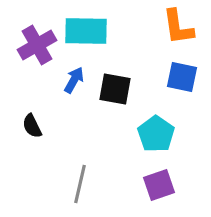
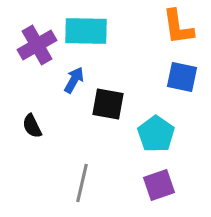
black square: moved 7 px left, 15 px down
gray line: moved 2 px right, 1 px up
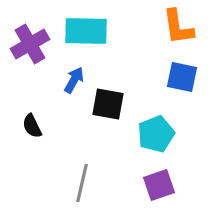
purple cross: moved 7 px left, 1 px up
cyan pentagon: rotated 15 degrees clockwise
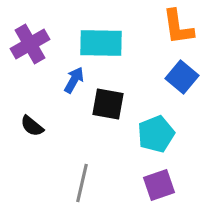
cyan rectangle: moved 15 px right, 12 px down
blue square: rotated 28 degrees clockwise
black semicircle: rotated 25 degrees counterclockwise
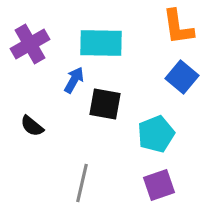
black square: moved 3 px left
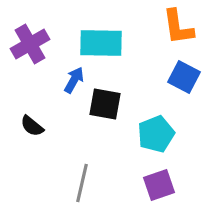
blue square: moved 2 px right; rotated 12 degrees counterclockwise
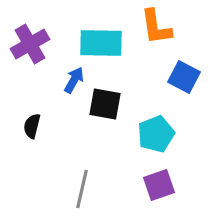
orange L-shape: moved 22 px left
black semicircle: rotated 65 degrees clockwise
gray line: moved 6 px down
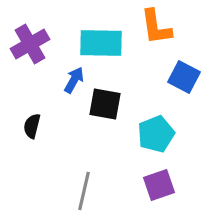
gray line: moved 2 px right, 2 px down
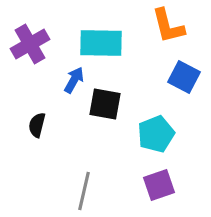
orange L-shape: moved 12 px right, 1 px up; rotated 6 degrees counterclockwise
black semicircle: moved 5 px right, 1 px up
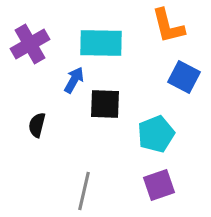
black square: rotated 8 degrees counterclockwise
